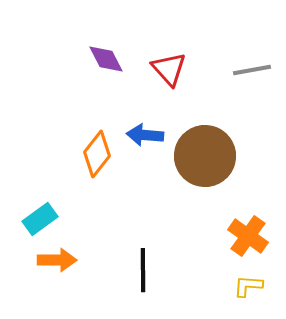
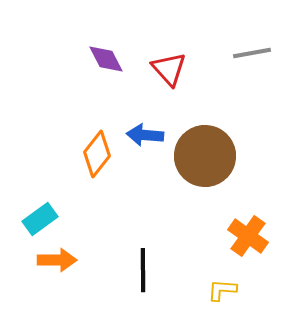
gray line: moved 17 px up
yellow L-shape: moved 26 px left, 4 px down
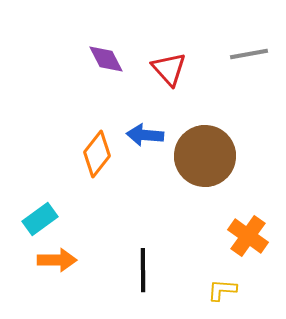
gray line: moved 3 px left, 1 px down
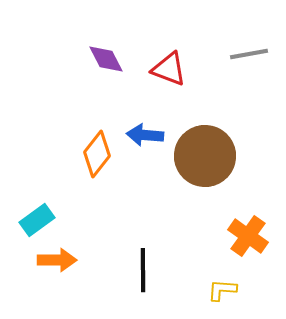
red triangle: rotated 27 degrees counterclockwise
cyan rectangle: moved 3 px left, 1 px down
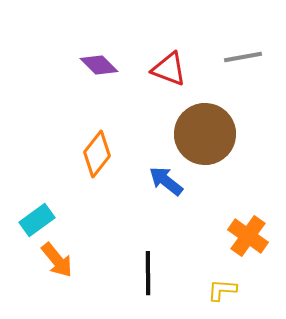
gray line: moved 6 px left, 3 px down
purple diamond: moved 7 px left, 6 px down; rotated 18 degrees counterclockwise
blue arrow: moved 21 px right, 46 px down; rotated 33 degrees clockwise
brown circle: moved 22 px up
orange arrow: rotated 51 degrees clockwise
black line: moved 5 px right, 3 px down
